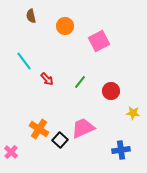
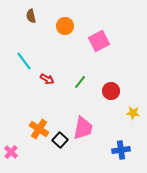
red arrow: rotated 16 degrees counterclockwise
pink trapezoid: rotated 125 degrees clockwise
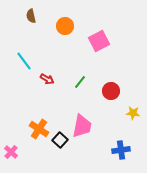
pink trapezoid: moved 1 px left, 2 px up
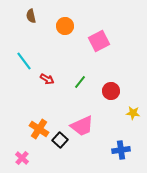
pink trapezoid: rotated 55 degrees clockwise
pink cross: moved 11 px right, 6 px down
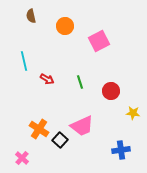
cyan line: rotated 24 degrees clockwise
green line: rotated 56 degrees counterclockwise
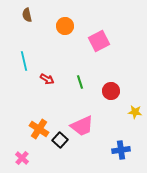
brown semicircle: moved 4 px left, 1 px up
yellow star: moved 2 px right, 1 px up
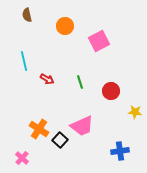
blue cross: moved 1 px left, 1 px down
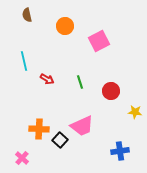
orange cross: rotated 30 degrees counterclockwise
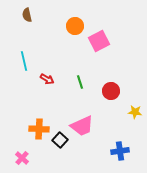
orange circle: moved 10 px right
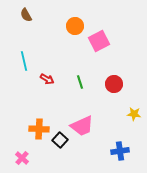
brown semicircle: moved 1 px left; rotated 16 degrees counterclockwise
red circle: moved 3 px right, 7 px up
yellow star: moved 1 px left, 2 px down
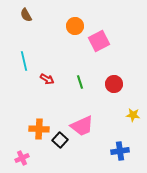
yellow star: moved 1 px left, 1 px down
pink cross: rotated 24 degrees clockwise
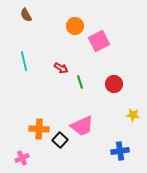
red arrow: moved 14 px right, 11 px up
